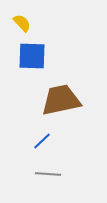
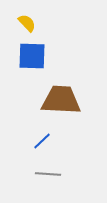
yellow semicircle: moved 5 px right
brown trapezoid: rotated 15 degrees clockwise
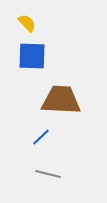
blue line: moved 1 px left, 4 px up
gray line: rotated 10 degrees clockwise
